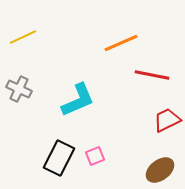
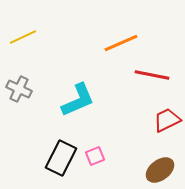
black rectangle: moved 2 px right
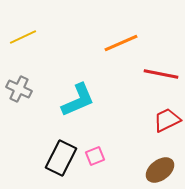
red line: moved 9 px right, 1 px up
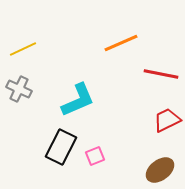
yellow line: moved 12 px down
black rectangle: moved 11 px up
